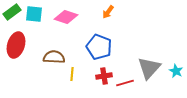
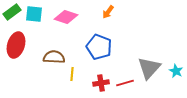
red cross: moved 3 px left, 7 px down
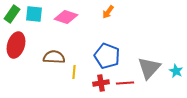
green rectangle: moved 2 px down; rotated 18 degrees counterclockwise
blue pentagon: moved 8 px right, 9 px down
yellow line: moved 2 px right, 2 px up
red line: rotated 12 degrees clockwise
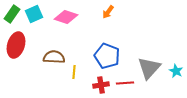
cyan square: rotated 30 degrees counterclockwise
red cross: moved 2 px down
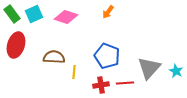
green rectangle: rotated 72 degrees counterclockwise
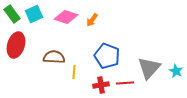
orange arrow: moved 16 px left, 8 px down
